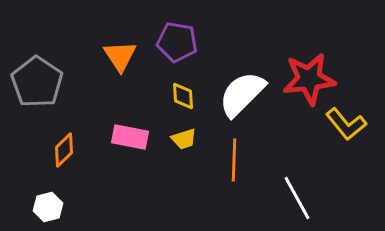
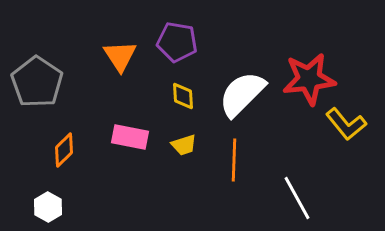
yellow trapezoid: moved 6 px down
white hexagon: rotated 16 degrees counterclockwise
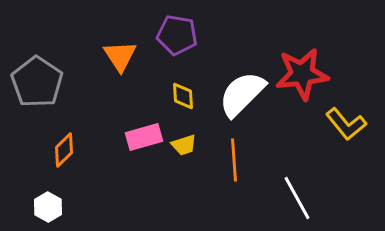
purple pentagon: moved 7 px up
red star: moved 7 px left, 5 px up
pink rectangle: moved 14 px right; rotated 27 degrees counterclockwise
orange line: rotated 6 degrees counterclockwise
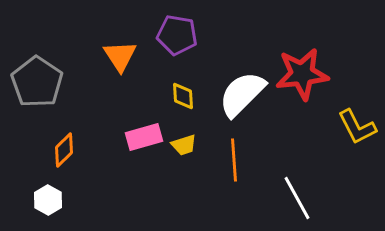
yellow L-shape: moved 11 px right, 3 px down; rotated 12 degrees clockwise
white hexagon: moved 7 px up
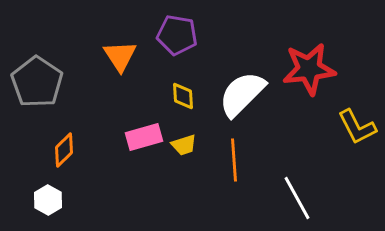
red star: moved 7 px right, 5 px up
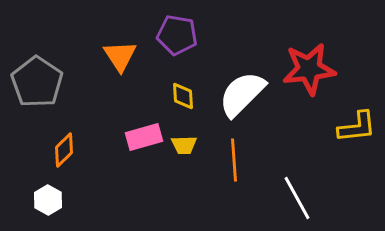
yellow L-shape: rotated 69 degrees counterclockwise
yellow trapezoid: rotated 16 degrees clockwise
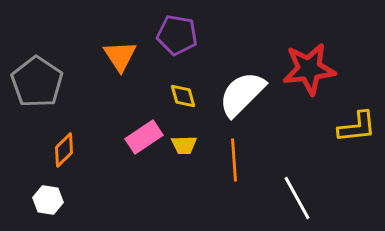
yellow diamond: rotated 12 degrees counterclockwise
pink rectangle: rotated 18 degrees counterclockwise
white hexagon: rotated 20 degrees counterclockwise
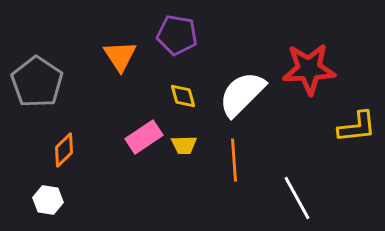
red star: rotated 4 degrees clockwise
